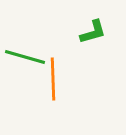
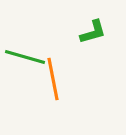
orange line: rotated 9 degrees counterclockwise
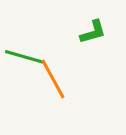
orange line: rotated 18 degrees counterclockwise
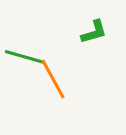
green L-shape: moved 1 px right
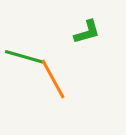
green L-shape: moved 7 px left
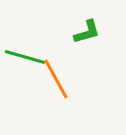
orange line: moved 3 px right
